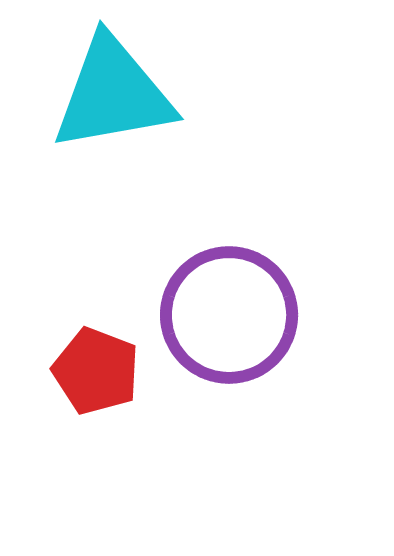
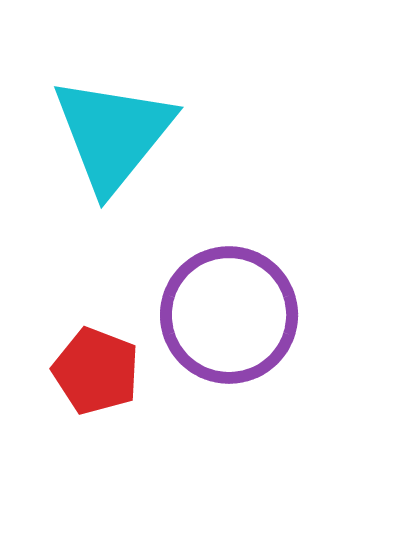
cyan triangle: moved 40 px down; rotated 41 degrees counterclockwise
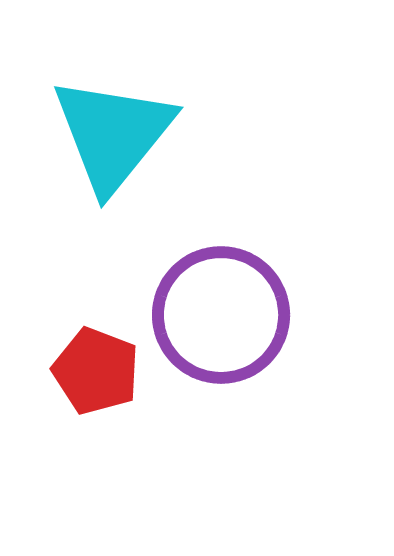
purple circle: moved 8 px left
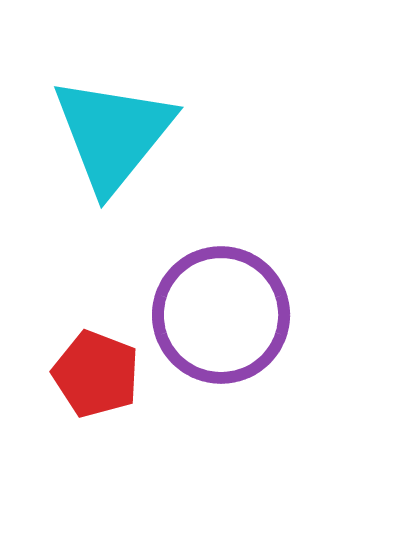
red pentagon: moved 3 px down
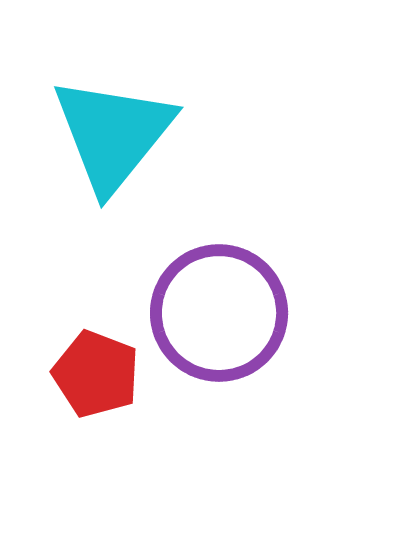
purple circle: moved 2 px left, 2 px up
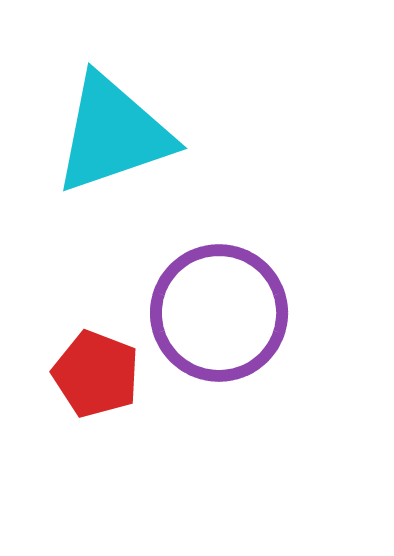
cyan triangle: rotated 32 degrees clockwise
